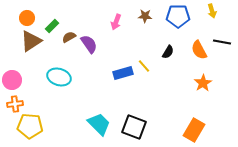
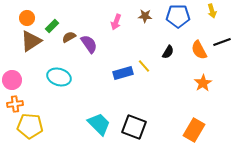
black line: rotated 30 degrees counterclockwise
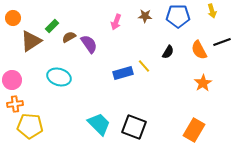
orange circle: moved 14 px left
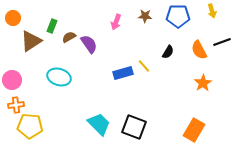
green rectangle: rotated 24 degrees counterclockwise
orange cross: moved 1 px right, 1 px down
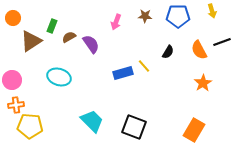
purple semicircle: moved 2 px right
cyan trapezoid: moved 7 px left, 3 px up
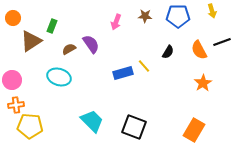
brown semicircle: moved 12 px down
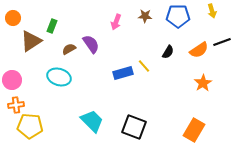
orange semicircle: rotated 96 degrees counterclockwise
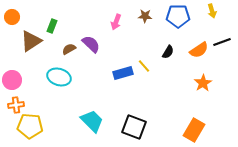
orange circle: moved 1 px left, 1 px up
purple semicircle: rotated 12 degrees counterclockwise
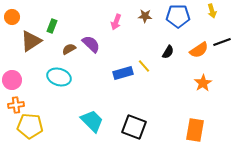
orange rectangle: moved 1 px right; rotated 20 degrees counterclockwise
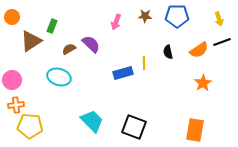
yellow arrow: moved 7 px right, 8 px down
blue pentagon: moved 1 px left
black semicircle: rotated 136 degrees clockwise
yellow line: moved 3 px up; rotated 40 degrees clockwise
